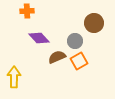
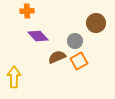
brown circle: moved 2 px right
purple diamond: moved 1 px left, 2 px up
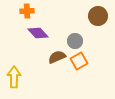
brown circle: moved 2 px right, 7 px up
purple diamond: moved 3 px up
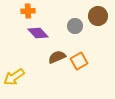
orange cross: moved 1 px right
gray circle: moved 15 px up
yellow arrow: rotated 125 degrees counterclockwise
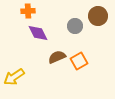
purple diamond: rotated 15 degrees clockwise
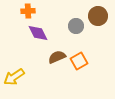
gray circle: moved 1 px right
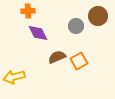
yellow arrow: rotated 20 degrees clockwise
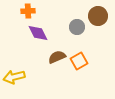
gray circle: moved 1 px right, 1 px down
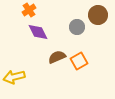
orange cross: moved 1 px right, 1 px up; rotated 32 degrees counterclockwise
brown circle: moved 1 px up
purple diamond: moved 1 px up
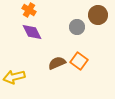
orange cross: rotated 24 degrees counterclockwise
purple diamond: moved 6 px left
brown semicircle: moved 6 px down
orange square: rotated 24 degrees counterclockwise
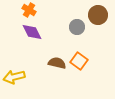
brown semicircle: rotated 36 degrees clockwise
